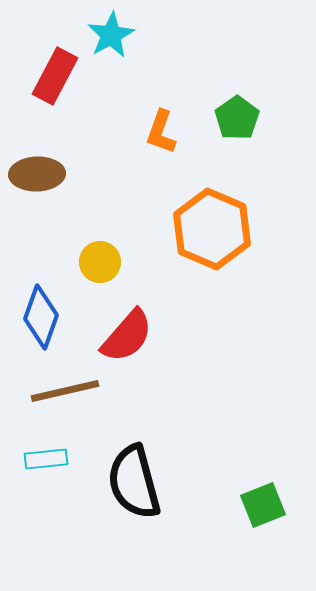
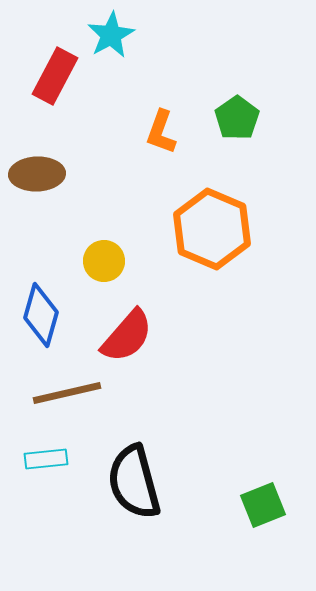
yellow circle: moved 4 px right, 1 px up
blue diamond: moved 2 px up; rotated 4 degrees counterclockwise
brown line: moved 2 px right, 2 px down
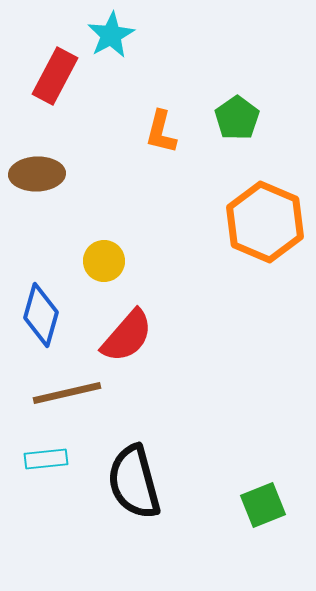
orange L-shape: rotated 6 degrees counterclockwise
orange hexagon: moved 53 px right, 7 px up
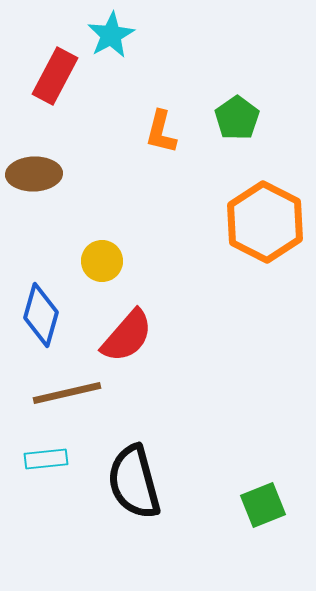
brown ellipse: moved 3 px left
orange hexagon: rotated 4 degrees clockwise
yellow circle: moved 2 px left
